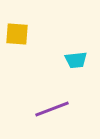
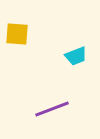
cyan trapezoid: moved 4 px up; rotated 15 degrees counterclockwise
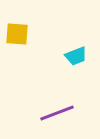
purple line: moved 5 px right, 4 px down
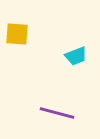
purple line: rotated 36 degrees clockwise
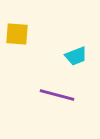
purple line: moved 18 px up
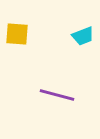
cyan trapezoid: moved 7 px right, 20 px up
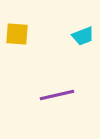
purple line: rotated 28 degrees counterclockwise
